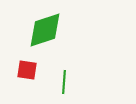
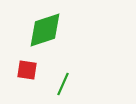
green line: moved 1 px left, 2 px down; rotated 20 degrees clockwise
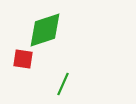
red square: moved 4 px left, 11 px up
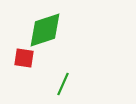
red square: moved 1 px right, 1 px up
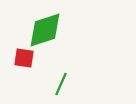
green line: moved 2 px left
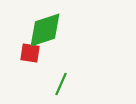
red square: moved 6 px right, 5 px up
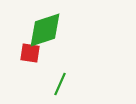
green line: moved 1 px left
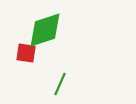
red square: moved 4 px left
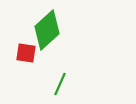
green diamond: moved 2 px right; rotated 24 degrees counterclockwise
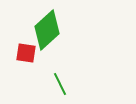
green line: rotated 50 degrees counterclockwise
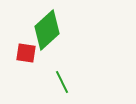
green line: moved 2 px right, 2 px up
